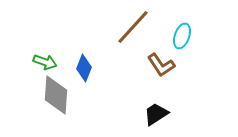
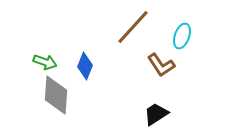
blue diamond: moved 1 px right, 2 px up
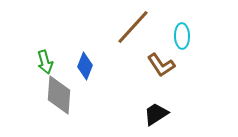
cyan ellipse: rotated 20 degrees counterclockwise
green arrow: rotated 55 degrees clockwise
gray diamond: moved 3 px right
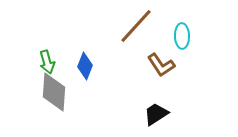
brown line: moved 3 px right, 1 px up
green arrow: moved 2 px right
gray diamond: moved 5 px left, 3 px up
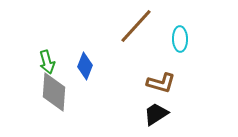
cyan ellipse: moved 2 px left, 3 px down
brown L-shape: moved 18 px down; rotated 40 degrees counterclockwise
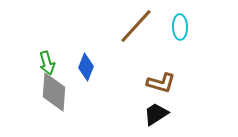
cyan ellipse: moved 12 px up
green arrow: moved 1 px down
blue diamond: moved 1 px right, 1 px down
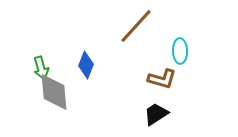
cyan ellipse: moved 24 px down
green arrow: moved 6 px left, 5 px down
blue diamond: moved 2 px up
brown L-shape: moved 1 px right, 4 px up
gray diamond: rotated 9 degrees counterclockwise
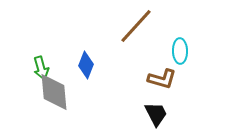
black trapezoid: rotated 96 degrees clockwise
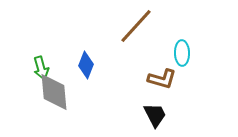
cyan ellipse: moved 2 px right, 2 px down
black trapezoid: moved 1 px left, 1 px down
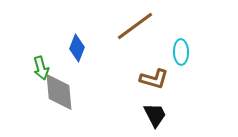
brown line: moved 1 px left; rotated 12 degrees clockwise
cyan ellipse: moved 1 px left, 1 px up
blue diamond: moved 9 px left, 17 px up
brown L-shape: moved 8 px left
gray diamond: moved 5 px right
